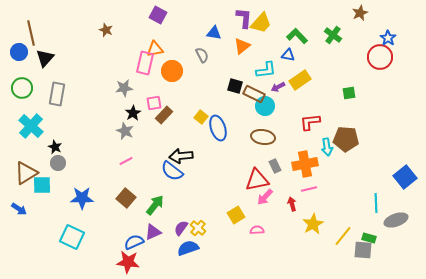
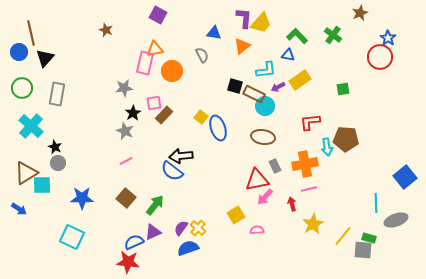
green square at (349, 93): moved 6 px left, 4 px up
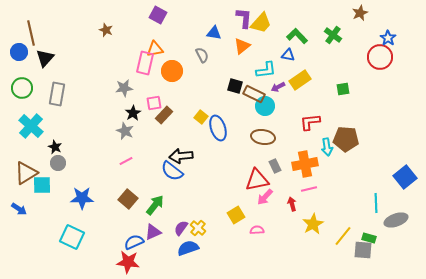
brown square at (126, 198): moved 2 px right, 1 px down
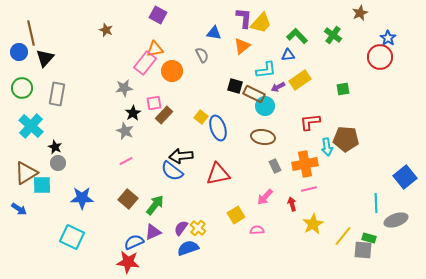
blue triangle at (288, 55): rotated 16 degrees counterclockwise
pink rectangle at (145, 63): rotated 25 degrees clockwise
red triangle at (257, 180): moved 39 px left, 6 px up
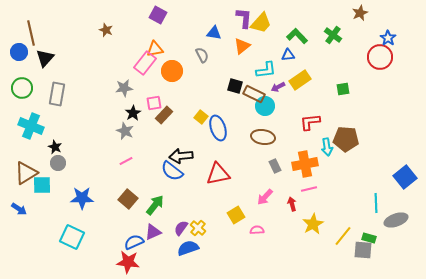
cyan cross at (31, 126): rotated 20 degrees counterclockwise
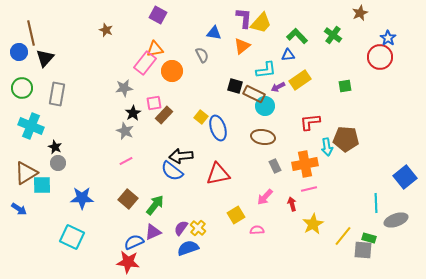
green square at (343, 89): moved 2 px right, 3 px up
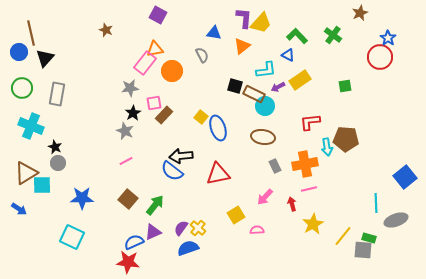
blue triangle at (288, 55): rotated 32 degrees clockwise
gray star at (124, 88): moved 6 px right
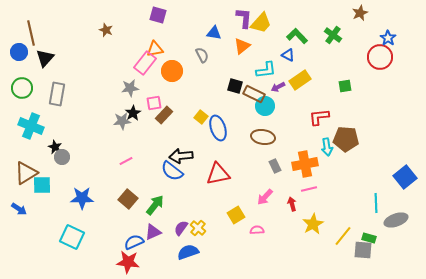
purple square at (158, 15): rotated 12 degrees counterclockwise
red L-shape at (310, 122): moved 9 px right, 5 px up
gray star at (125, 131): moved 3 px left, 10 px up; rotated 30 degrees counterclockwise
gray circle at (58, 163): moved 4 px right, 6 px up
blue semicircle at (188, 248): moved 4 px down
